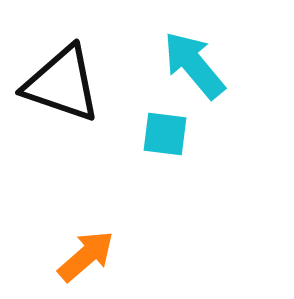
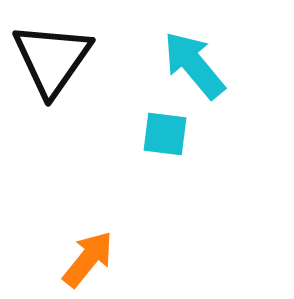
black triangle: moved 10 px left, 25 px up; rotated 46 degrees clockwise
orange arrow: moved 2 px right, 3 px down; rotated 10 degrees counterclockwise
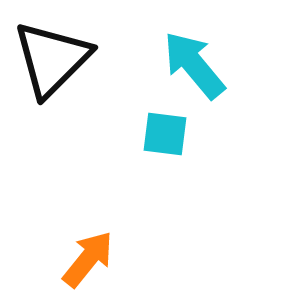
black triangle: rotated 10 degrees clockwise
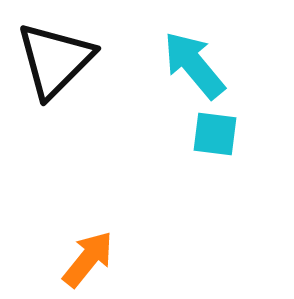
black triangle: moved 3 px right, 1 px down
cyan square: moved 50 px right
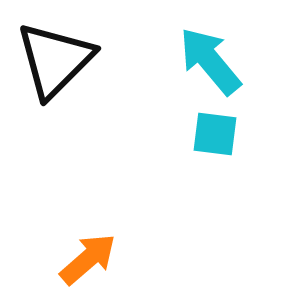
cyan arrow: moved 16 px right, 4 px up
orange arrow: rotated 10 degrees clockwise
